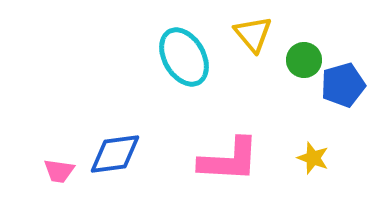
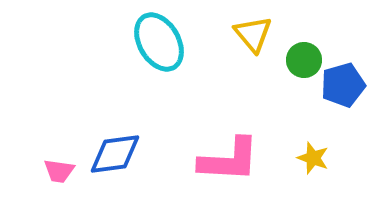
cyan ellipse: moved 25 px left, 15 px up
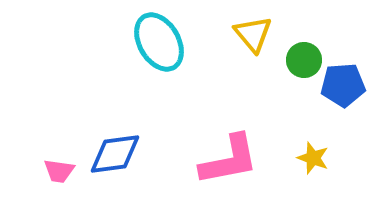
blue pentagon: rotated 12 degrees clockwise
pink L-shape: rotated 14 degrees counterclockwise
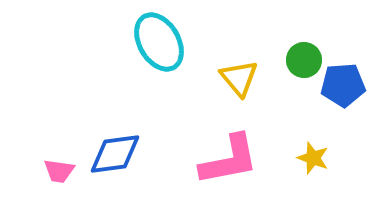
yellow triangle: moved 14 px left, 44 px down
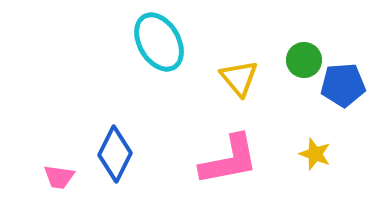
blue diamond: rotated 56 degrees counterclockwise
yellow star: moved 2 px right, 4 px up
pink trapezoid: moved 6 px down
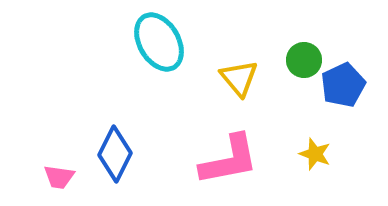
blue pentagon: rotated 21 degrees counterclockwise
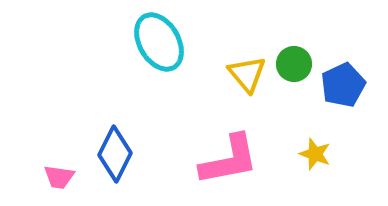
green circle: moved 10 px left, 4 px down
yellow triangle: moved 8 px right, 4 px up
